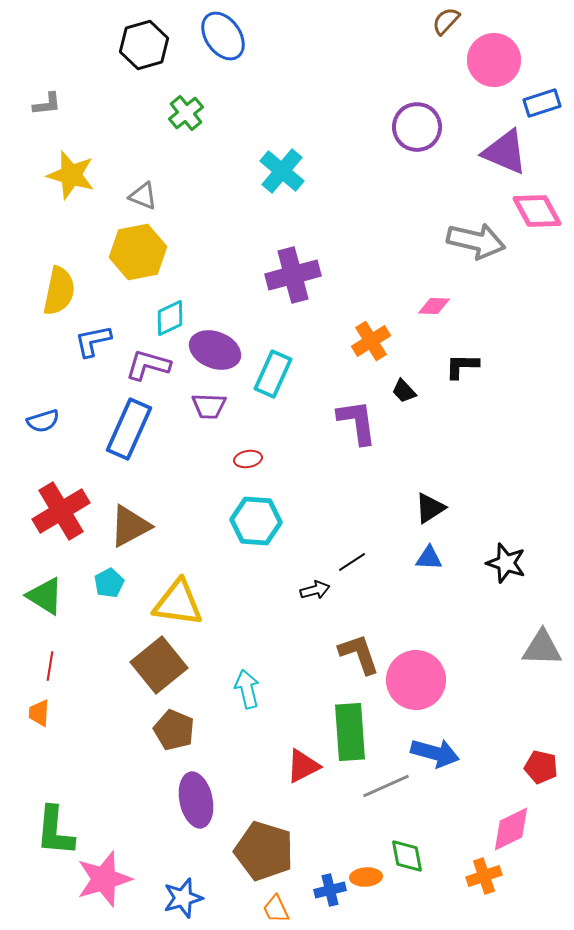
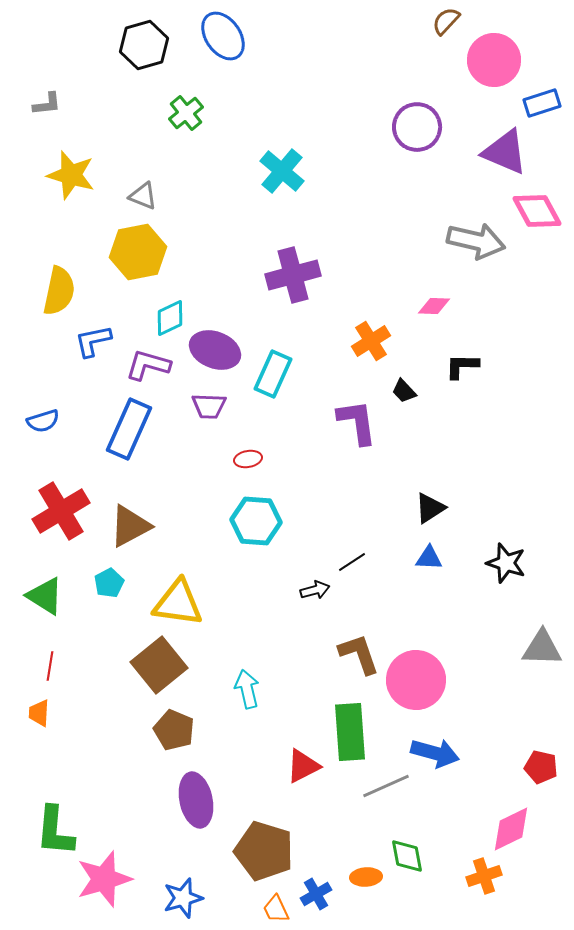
blue cross at (330, 890): moved 14 px left, 4 px down; rotated 16 degrees counterclockwise
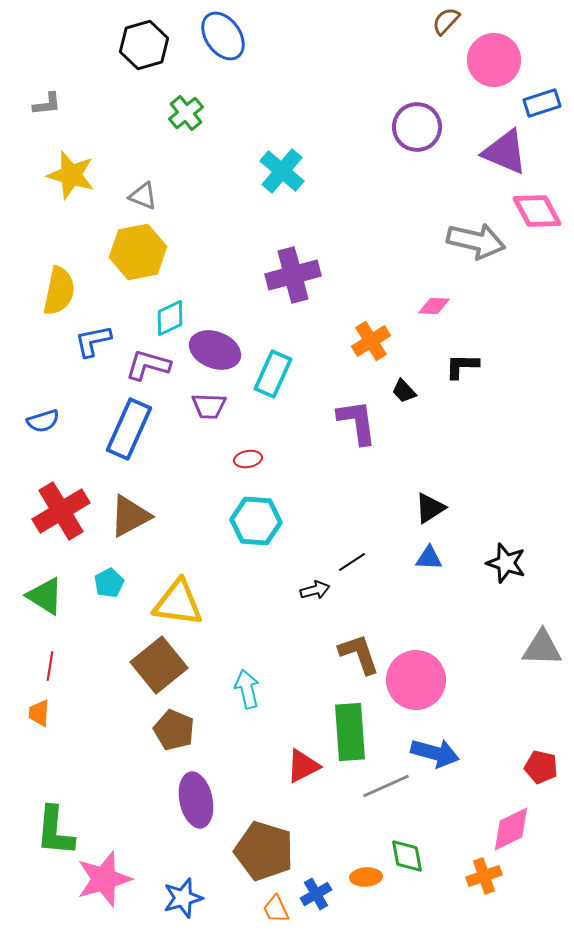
brown triangle at (130, 526): moved 10 px up
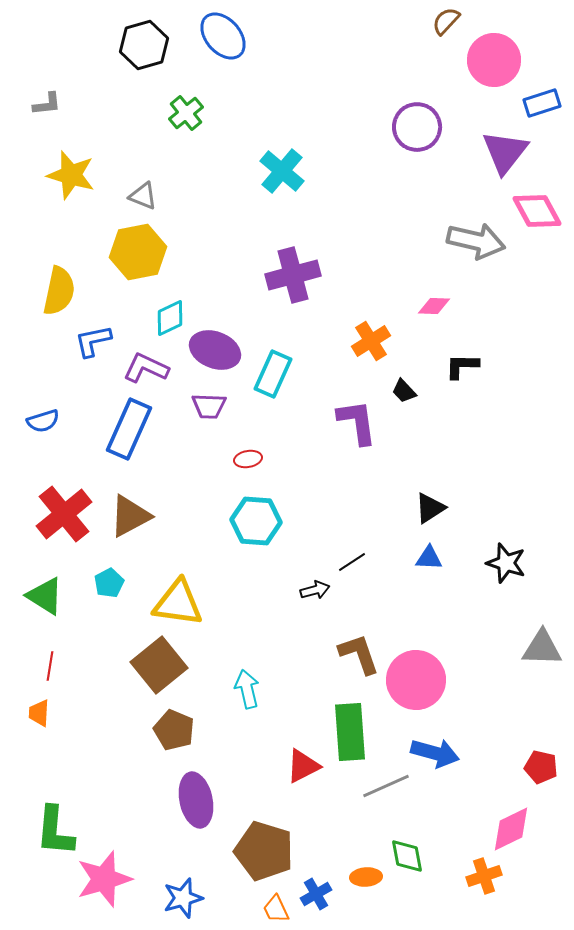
blue ellipse at (223, 36): rotated 6 degrees counterclockwise
purple triangle at (505, 152): rotated 45 degrees clockwise
purple L-shape at (148, 365): moved 2 px left, 3 px down; rotated 9 degrees clockwise
red cross at (61, 511): moved 3 px right, 3 px down; rotated 8 degrees counterclockwise
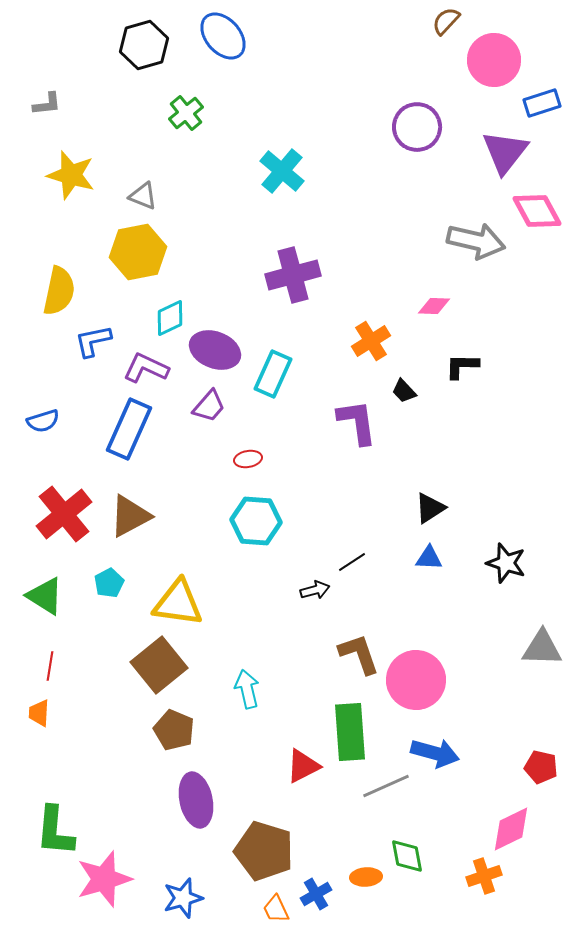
purple trapezoid at (209, 406): rotated 51 degrees counterclockwise
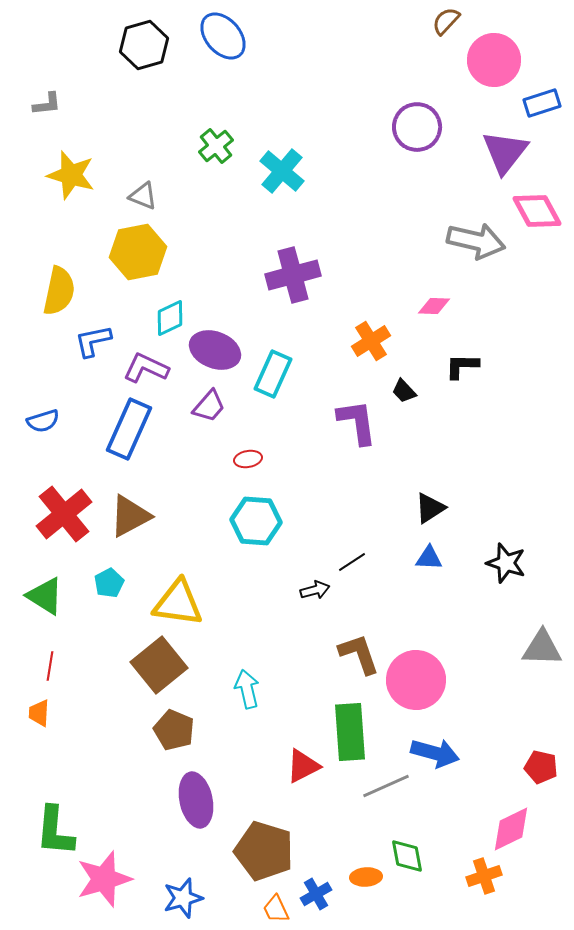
green cross at (186, 113): moved 30 px right, 33 px down
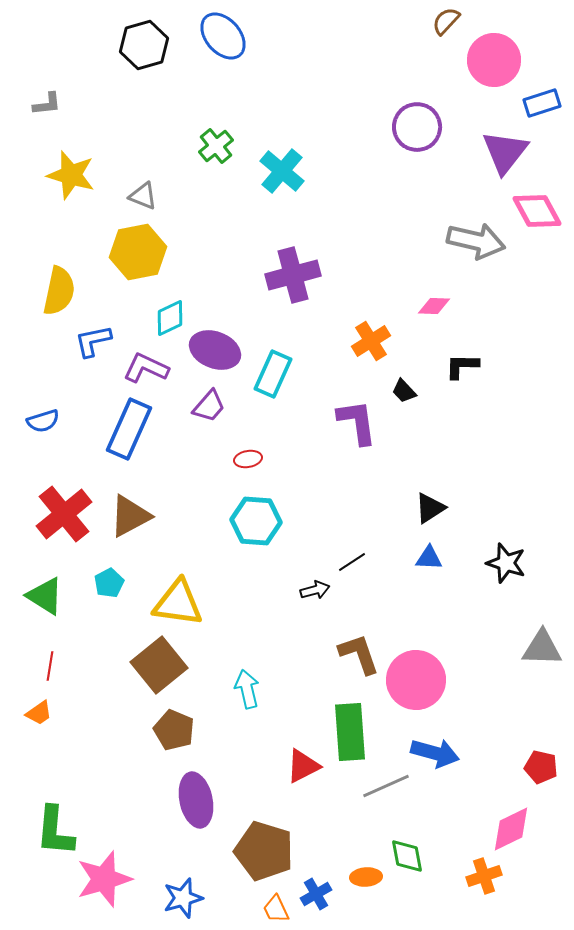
orange trapezoid at (39, 713): rotated 128 degrees counterclockwise
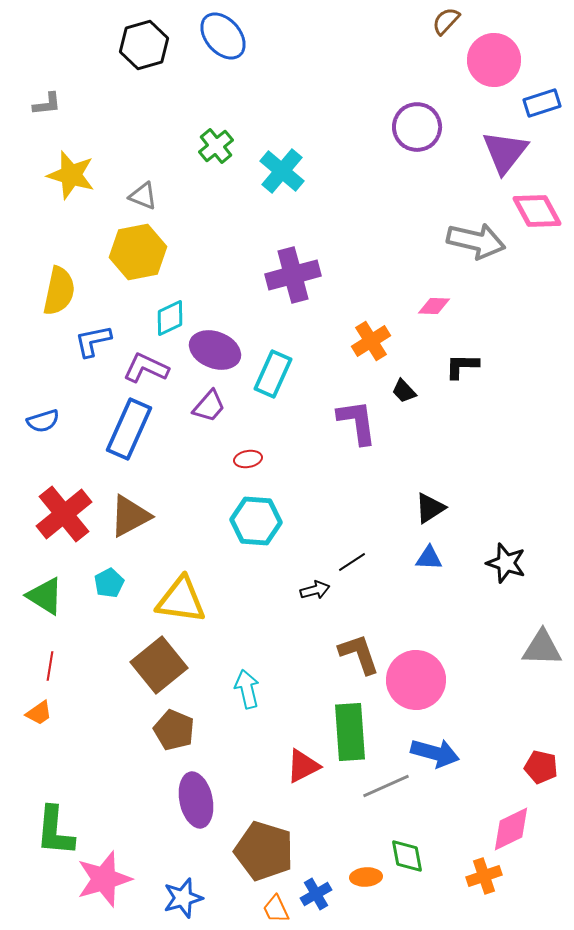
yellow triangle at (178, 603): moved 3 px right, 3 px up
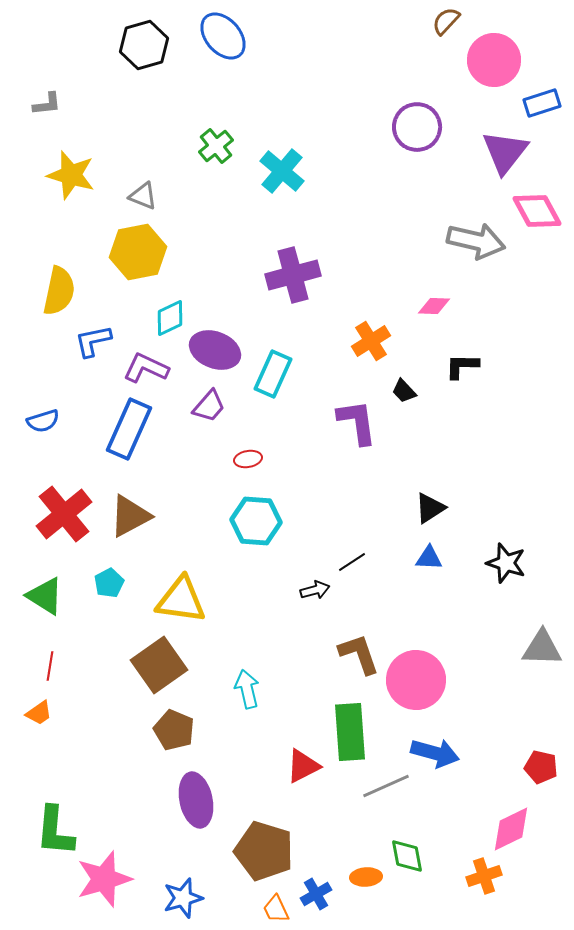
brown square at (159, 665): rotated 4 degrees clockwise
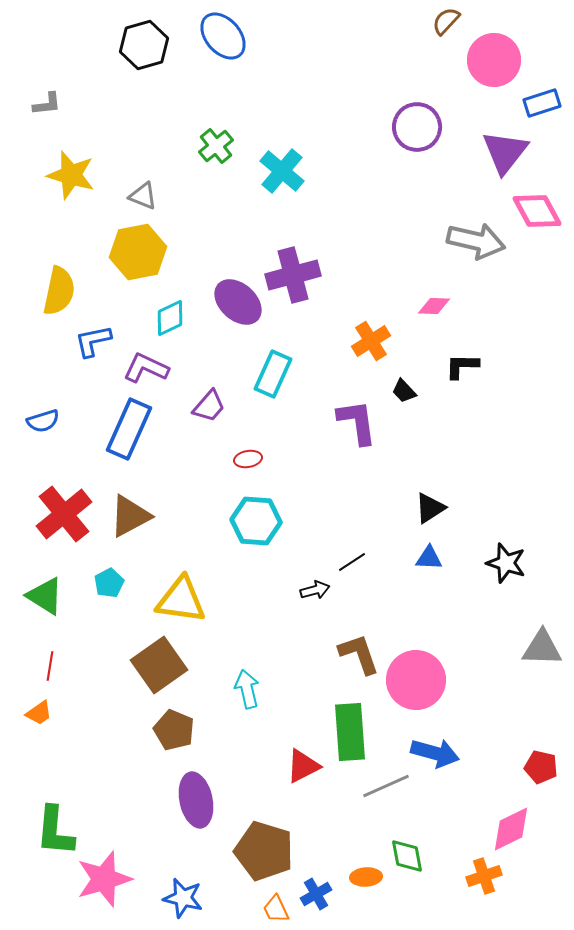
purple ellipse at (215, 350): moved 23 px right, 48 px up; rotated 21 degrees clockwise
blue star at (183, 898): rotated 30 degrees clockwise
